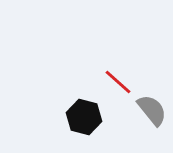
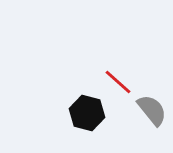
black hexagon: moved 3 px right, 4 px up
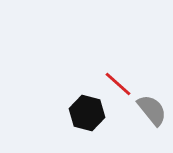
red line: moved 2 px down
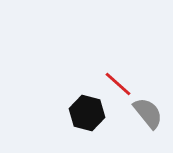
gray semicircle: moved 4 px left, 3 px down
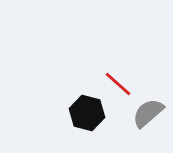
gray semicircle: rotated 92 degrees counterclockwise
